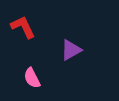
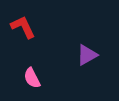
purple triangle: moved 16 px right, 5 px down
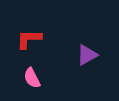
red L-shape: moved 6 px right, 12 px down; rotated 64 degrees counterclockwise
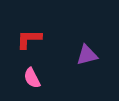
purple triangle: rotated 15 degrees clockwise
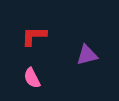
red L-shape: moved 5 px right, 3 px up
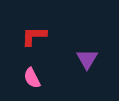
purple triangle: moved 4 px down; rotated 45 degrees counterclockwise
